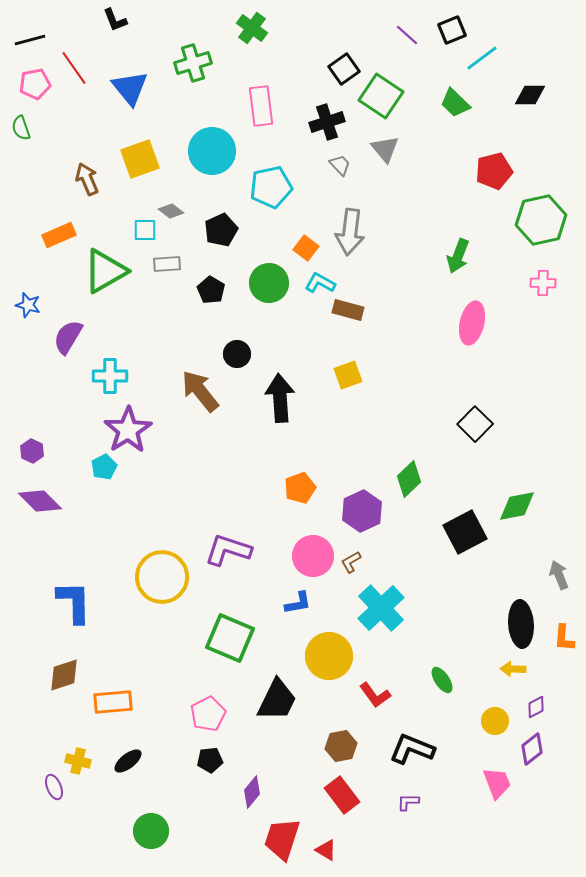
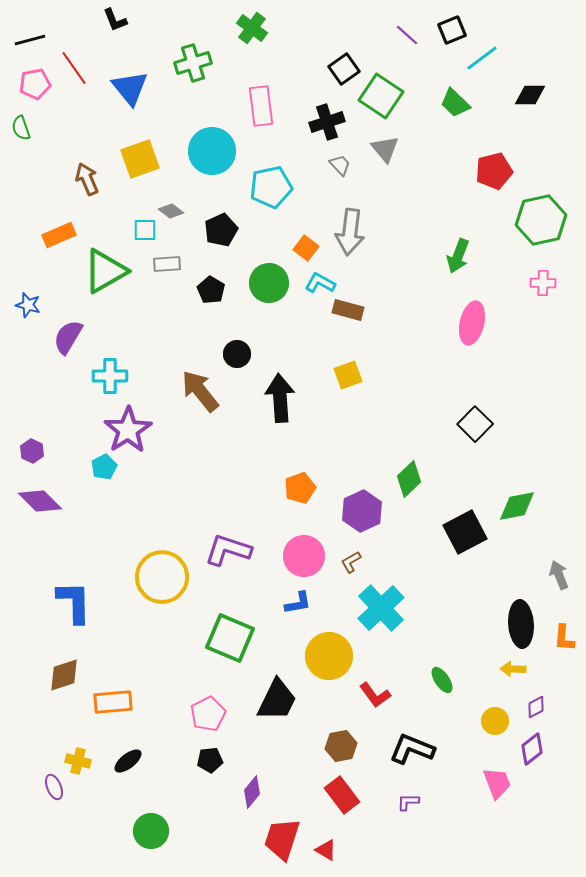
pink circle at (313, 556): moved 9 px left
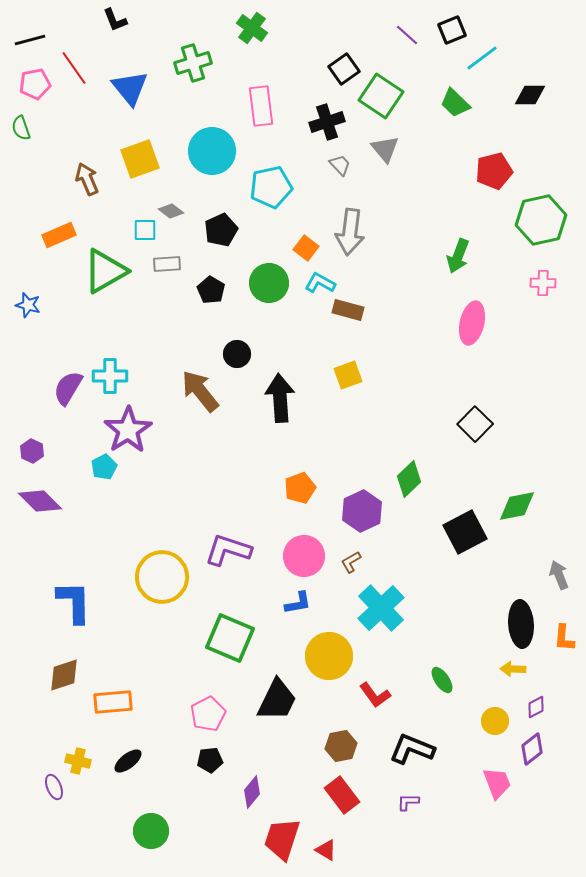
purple semicircle at (68, 337): moved 51 px down
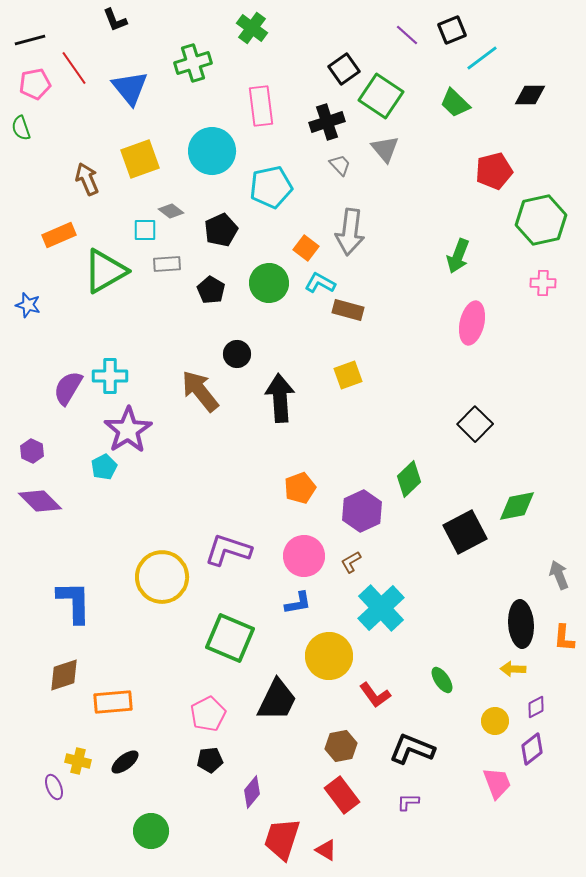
black ellipse at (128, 761): moved 3 px left, 1 px down
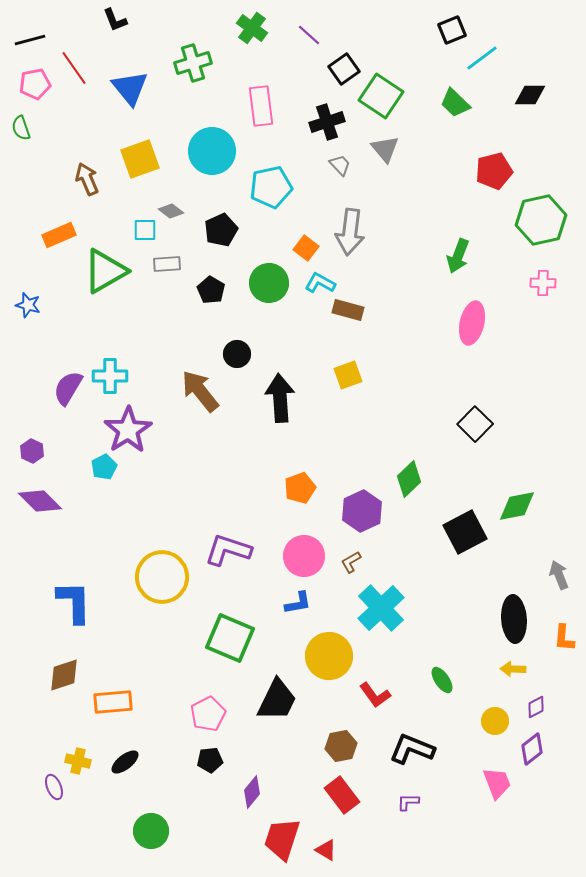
purple line at (407, 35): moved 98 px left
black ellipse at (521, 624): moved 7 px left, 5 px up
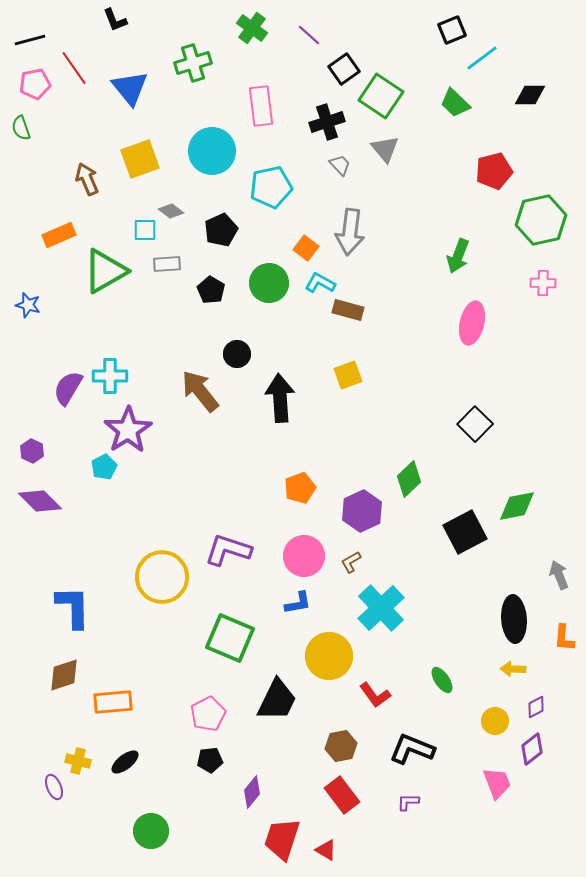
blue L-shape at (74, 602): moved 1 px left, 5 px down
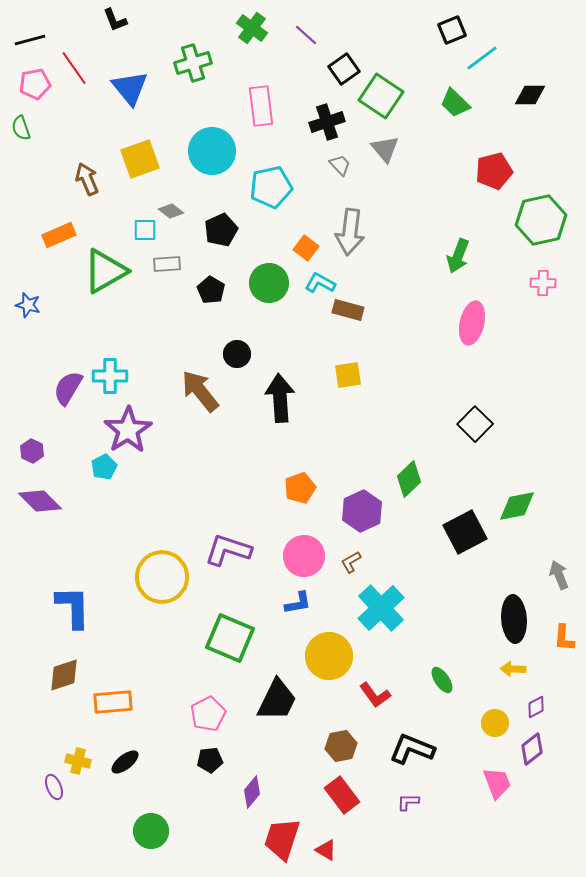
purple line at (309, 35): moved 3 px left
yellow square at (348, 375): rotated 12 degrees clockwise
yellow circle at (495, 721): moved 2 px down
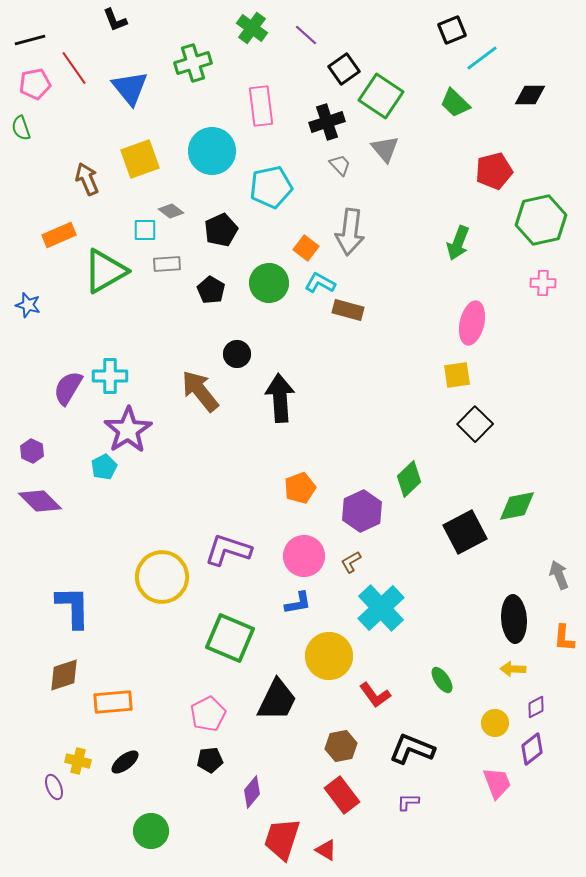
green arrow at (458, 256): moved 13 px up
yellow square at (348, 375): moved 109 px right
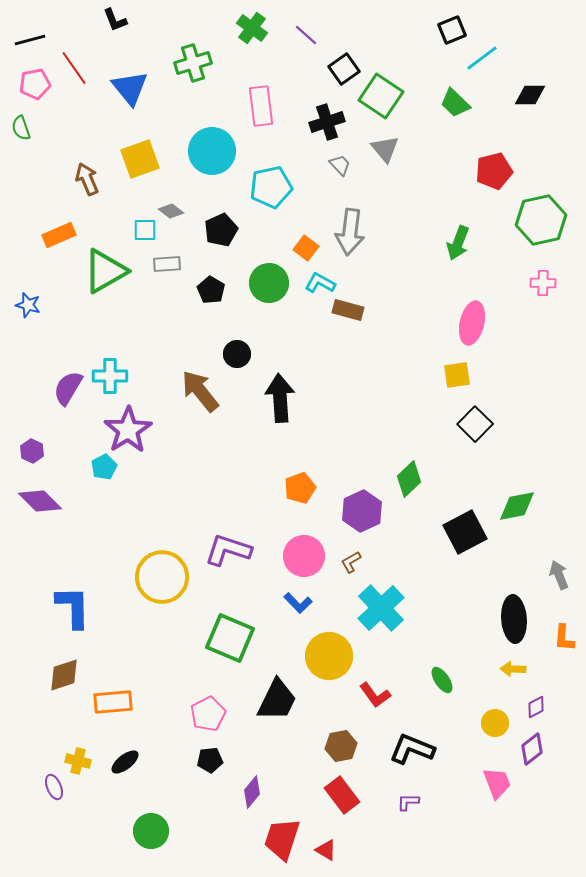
blue L-shape at (298, 603): rotated 56 degrees clockwise
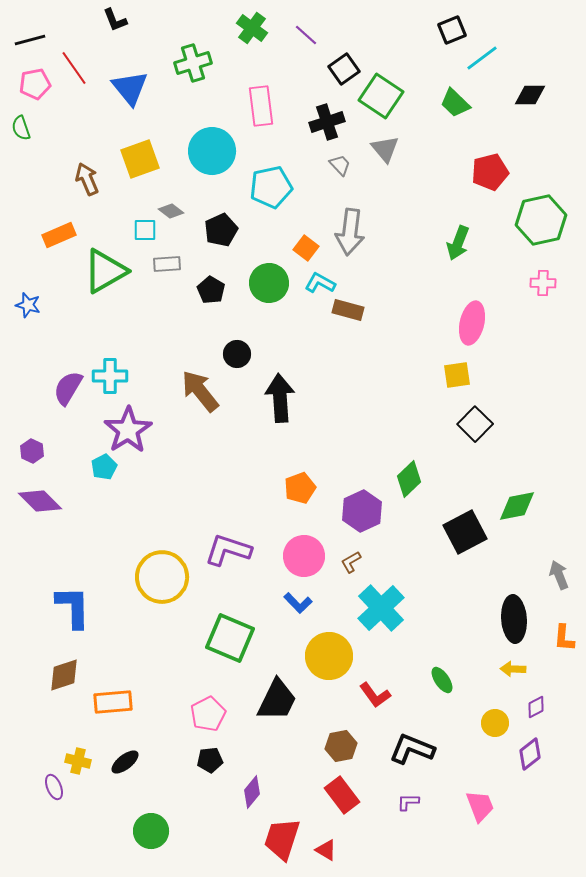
red pentagon at (494, 171): moved 4 px left, 1 px down
purple diamond at (532, 749): moved 2 px left, 5 px down
pink trapezoid at (497, 783): moved 17 px left, 23 px down
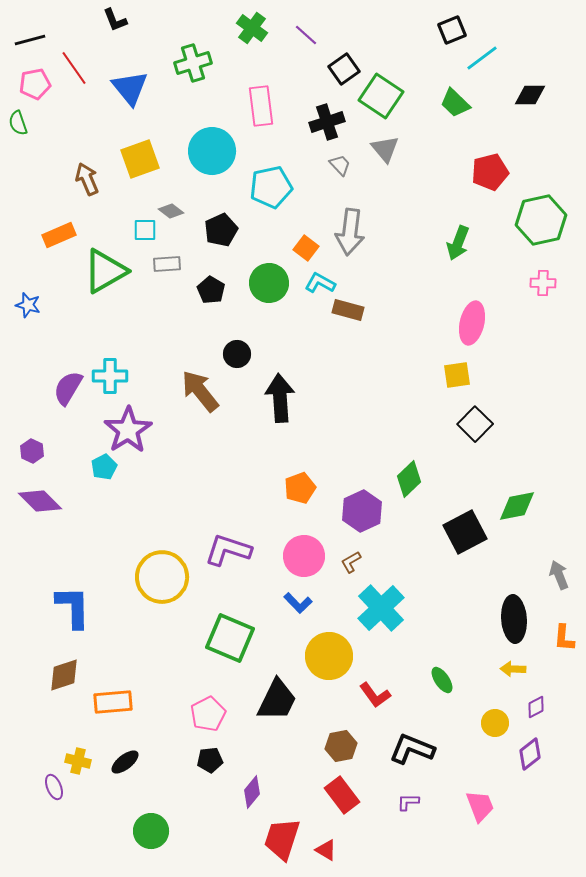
green semicircle at (21, 128): moved 3 px left, 5 px up
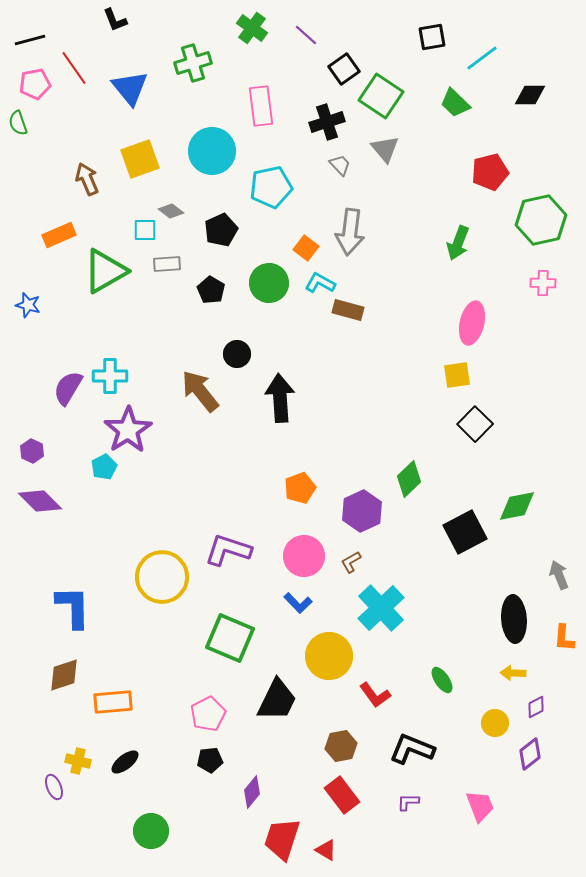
black square at (452, 30): moved 20 px left, 7 px down; rotated 12 degrees clockwise
yellow arrow at (513, 669): moved 4 px down
